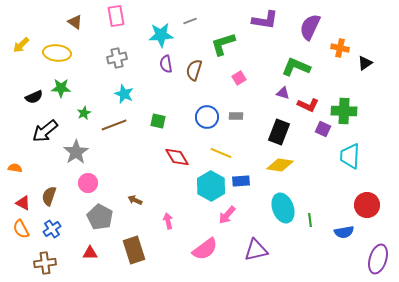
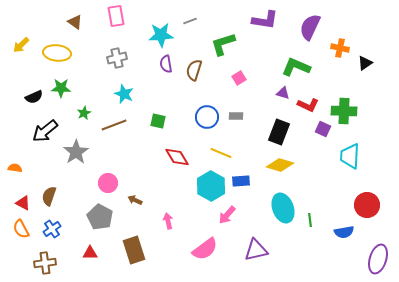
yellow diamond at (280, 165): rotated 8 degrees clockwise
pink circle at (88, 183): moved 20 px right
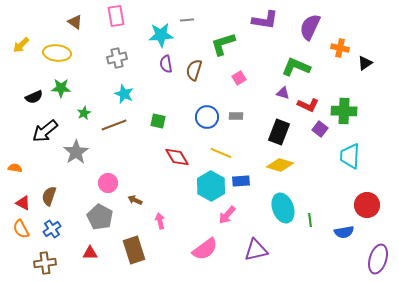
gray line at (190, 21): moved 3 px left, 1 px up; rotated 16 degrees clockwise
purple square at (323, 129): moved 3 px left; rotated 14 degrees clockwise
pink arrow at (168, 221): moved 8 px left
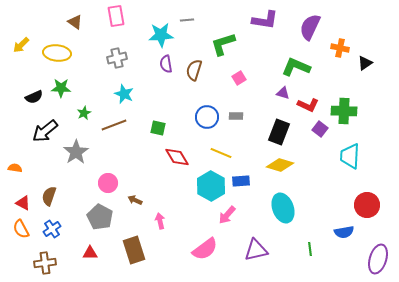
green square at (158, 121): moved 7 px down
green line at (310, 220): moved 29 px down
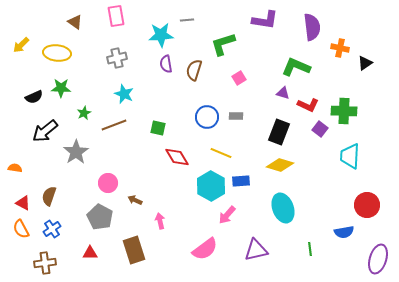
purple semicircle at (310, 27): moved 2 px right; rotated 148 degrees clockwise
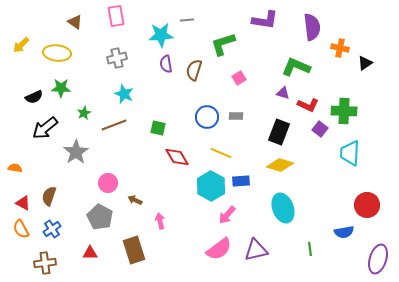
black arrow at (45, 131): moved 3 px up
cyan trapezoid at (350, 156): moved 3 px up
pink semicircle at (205, 249): moved 14 px right
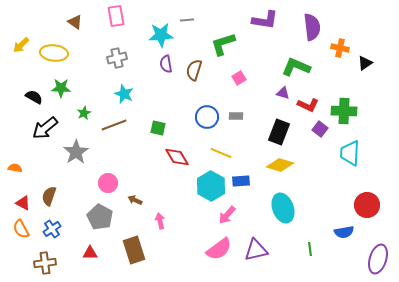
yellow ellipse at (57, 53): moved 3 px left
black semicircle at (34, 97): rotated 126 degrees counterclockwise
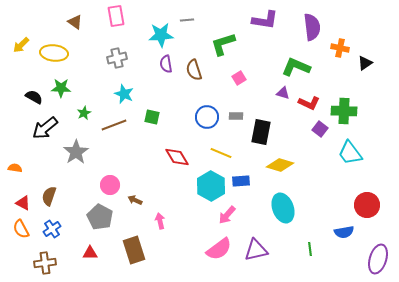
brown semicircle at (194, 70): rotated 35 degrees counterclockwise
red L-shape at (308, 105): moved 1 px right, 2 px up
green square at (158, 128): moved 6 px left, 11 px up
black rectangle at (279, 132): moved 18 px left; rotated 10 degrees counterclockwise
cyan trapezoid at (350, 153): rotated 40 degrees counterclockwise
pink circle at (108, 183): moved 2 px right, 2 px down
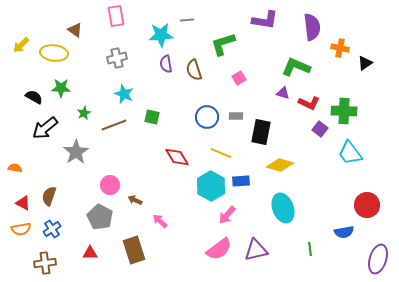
brown triangle at (75, 22): moved 8 px down
pink arrow at (160, 221): rotated 35 degrees counterclockwise
orange semicircle at (21, 229): rotated 72 degrees counterclockwise
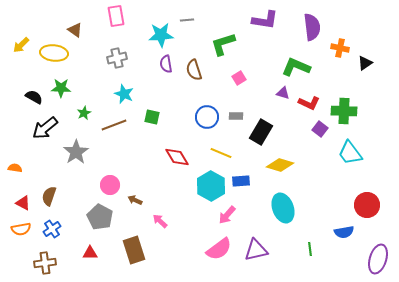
black rectangle at (261, 132): rotated 20 degrees clockwise
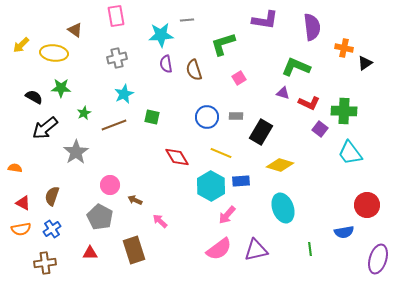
orange cross at (340, 48): moved 4 px right
cyan star at (124, 94): rotated 24 degrees clockwise
brown semicircle at (49, 196): moved 3 px right
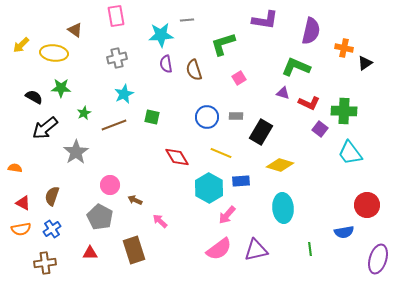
purple semicircle at (312, 27): moved 1 px left, 4 px down; rotated 20 degrees clockwise
cyan hexagon at (211, 186): moved 2 px left, 2 px down
cyan ellipse at (283, 208): rotated 16 degrees clockwise
